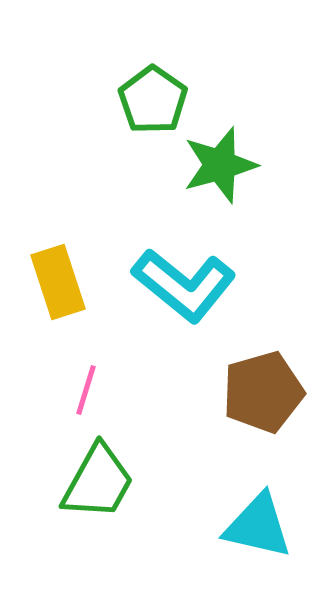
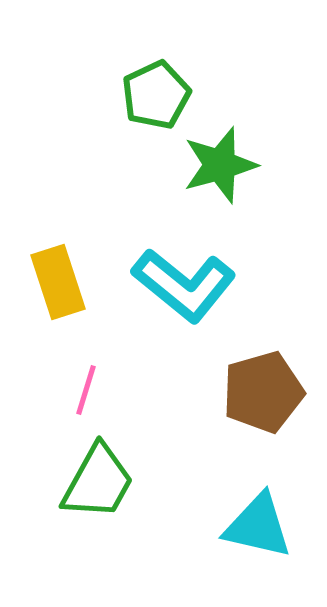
green pentagon: moved 3 px right, 5 px up; rotated 12 degrees clockwise
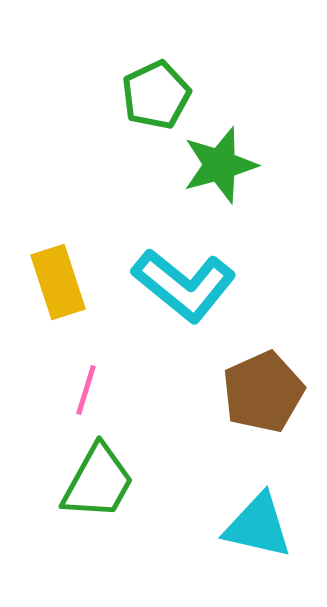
brown pentagon: rotated 8 degrees counterclockwise
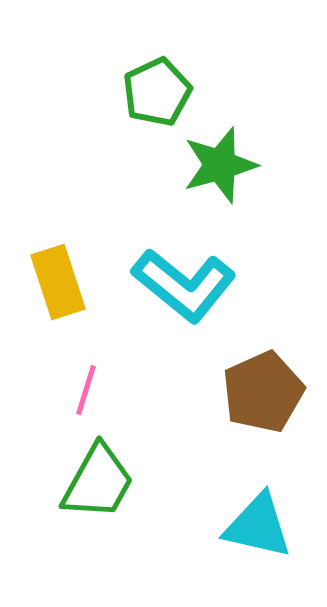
green pentagon: moved 1 px right, 3 px up
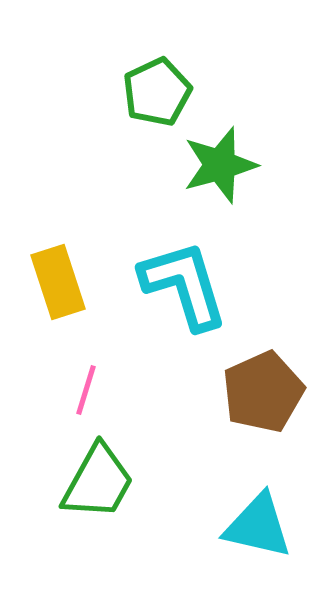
cyan L-shape: rotated 146 degrees counterclockwise
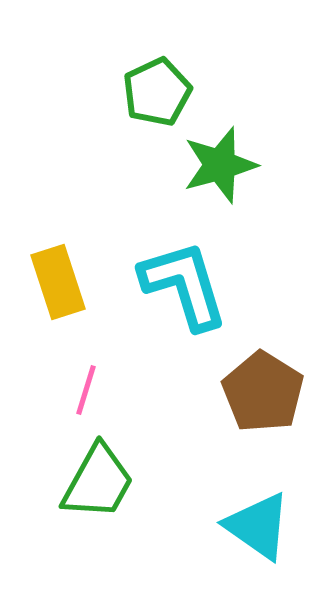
brown pentagon: rotated 16 degrees counterclockwise
cyan triangle: rotated 22 degrees clockwise
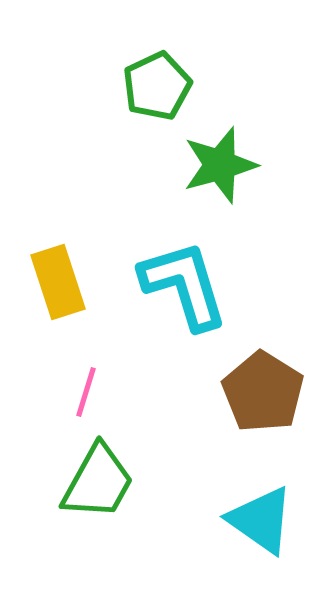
green pentagon: moved 6 px up
pink line: moved 2 px down
cyan triangle: moved 3 px right, 6 px up
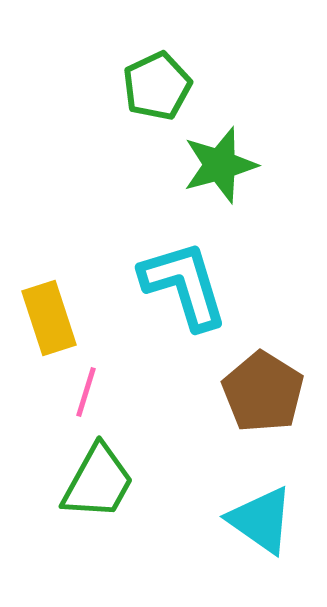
yellow rectangle: moved 9 px left, 36 px down
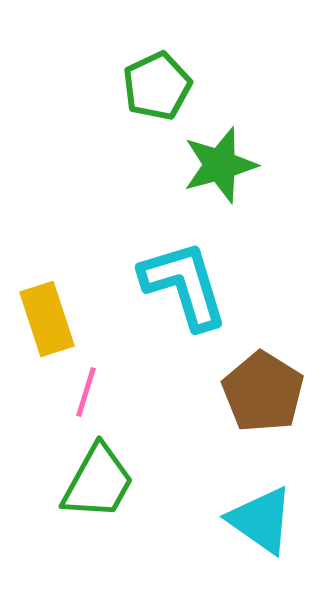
yellow rectangle: moved 2 px left, 1 px down
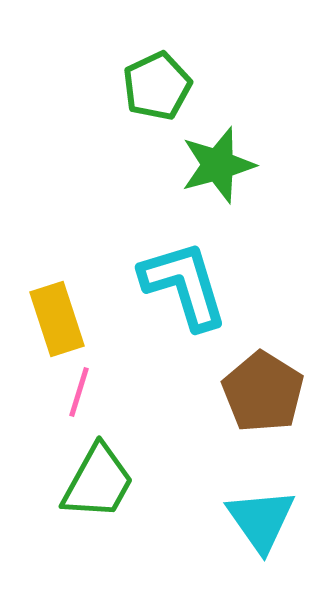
green star: moved 2 px left
yellow rectangle: moved 10 px right
pink line: moved 7 px left
cyan triangle: rotated 20 degrees clockwise
